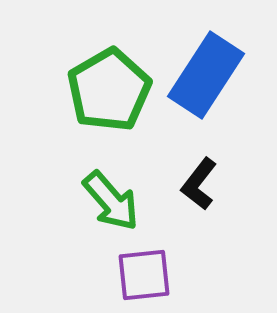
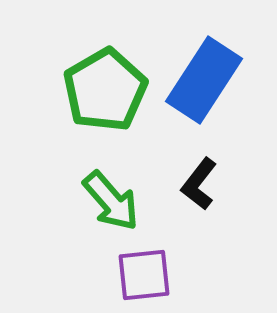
blue rectangle: moved 2 px left, 5 px down
green pentagon: moved 4 px left
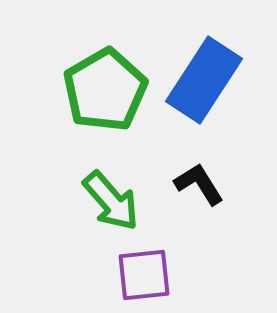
black L-shape: rotated 110 degrees clockwise
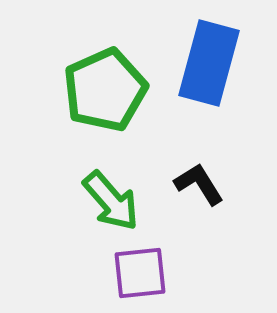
blue rectangle: moved 5 px right, 17 px up; rotated 18 degrees counterclockwise
green pentagon: rotated 6 degrees clockwise
purple square: moved 4 px left, 2 px up
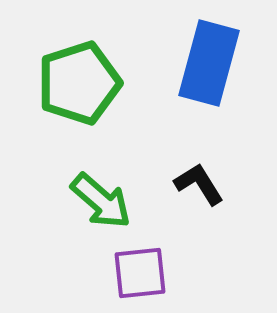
green pentagon: moved 26 px left, 7 px up; rotated 6 degrees clockwise
green arrow: moved 10 px left; rotated 8 degrees counterclockwise
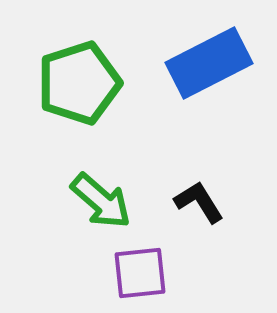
blue rectangle: rotated 48 degrees clockwise
black L-shape: moved 18 px down
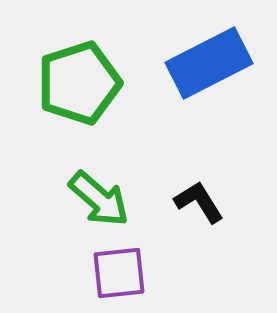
green arrow: moved 2 px left, 2 px up
purple square: moved 21 px left
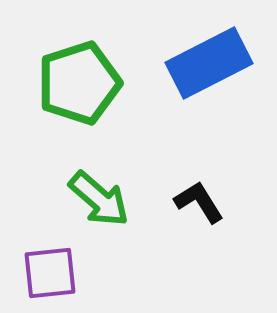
purple square: moved 69 px left
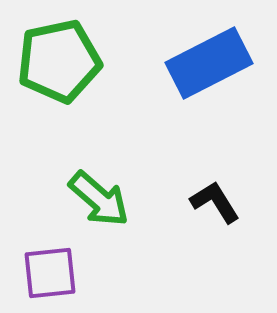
green pentagon: moved 20 px left, 22 px up; rotated 6 degrees clockwise
black L-shape: moved 16 px right
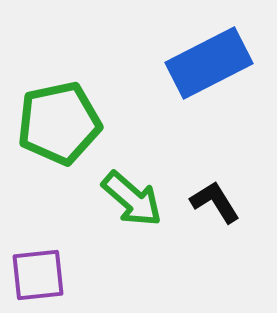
green pentagon: moved 62 px down
green arrow: moved 33 px right
purple square: moved 12 px left, 2 px down
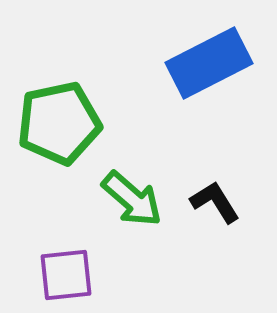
purple square: moved 28 px right
